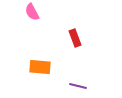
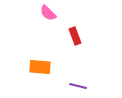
pink semicircle: moved 16 px right, 1 px down; rotated 18 degrees counterclockwise
red rectangle: moved 2 px up
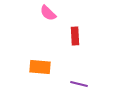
red rectangle: rotated 18 degrees clockwise
purple line: moved 1 px right, 2 px up
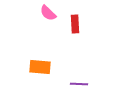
red rectangle: moved 12 px up
purple line: rotated 12 degrees counterclockwise
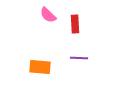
pink semicircle: moved 2 px down
purple line: moved 26 px up
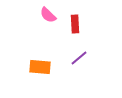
purple line: rotated 42 degrees counterclockwise
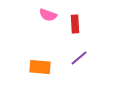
pink semicircle: rotated 24 degrees counterclockwise
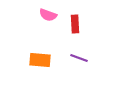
purple line: rotated 60 degrees clockwise
orange rectangle: moved 7 px up
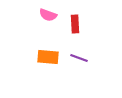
orange rectangle: moved 8 px right, 3 px up
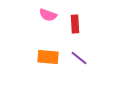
purple line: rotated 18 degrees clockwise
